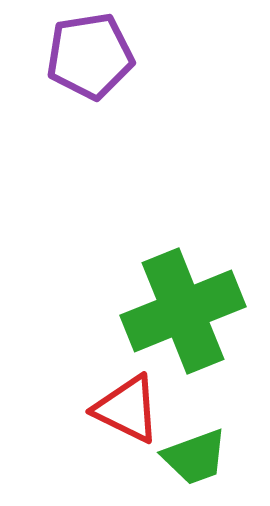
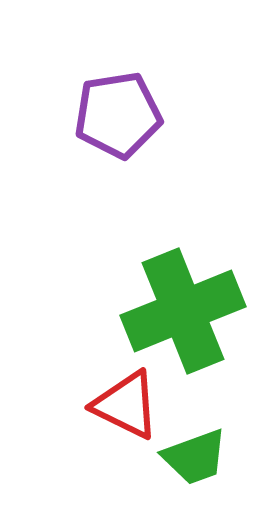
purple pentagon: moved 28 px right, 59 px down
red triangle: moved 1 px left, 4 px up
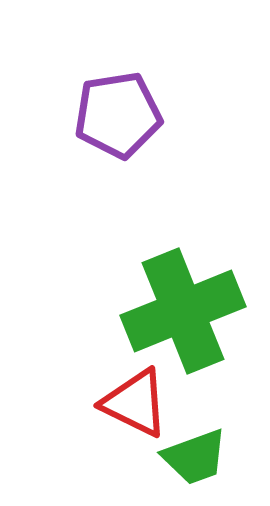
red triangle: moved 9 px right, 2 px up
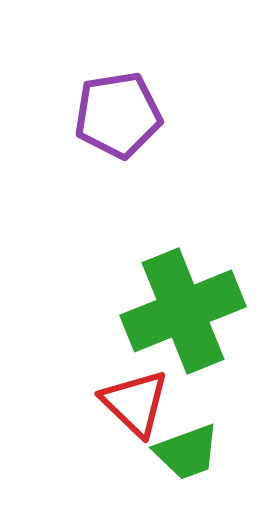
red triangle: rotated 18 degrees clockwise
green trapezoid: moved 8 px left, 5 px up
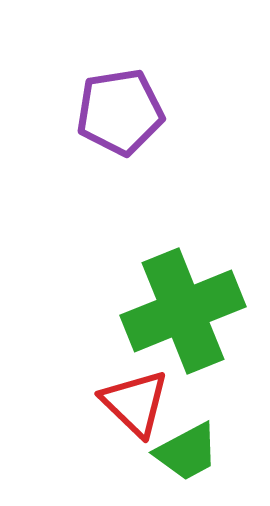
purple pentagon: moved 2 px right, 3 px up
green trapezoid: rotated 8 degrees counterclockwise
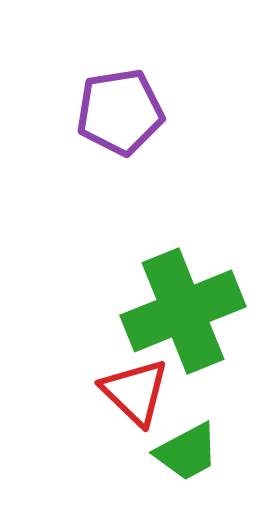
red triangle: moved 11 px up
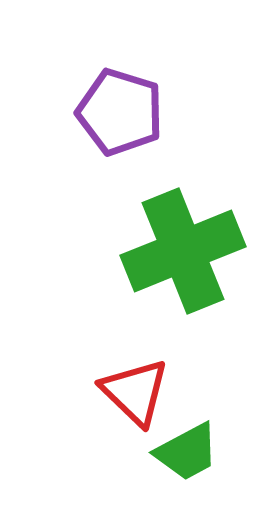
purple pentagon: rotated 26 degrees clockwise
green cross: moved 60 px up
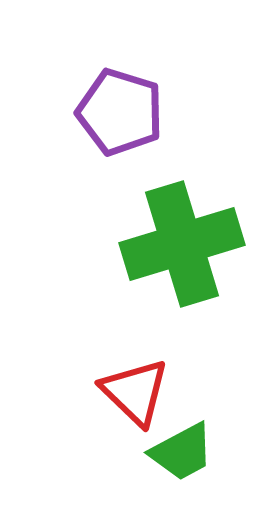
green cross: moved 1 px left, 7 px up; rotated 5 degrees clockwise
green trapezoid: moved 5 px left
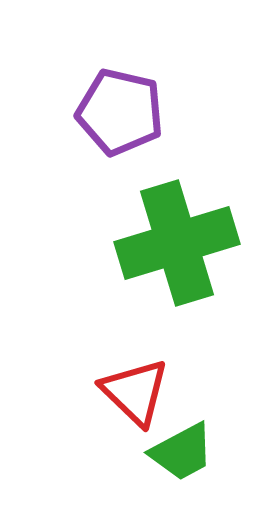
purple pentagon: rotated 4 degrees counterclockwise
green cross: moved 5 px left, 1 px up
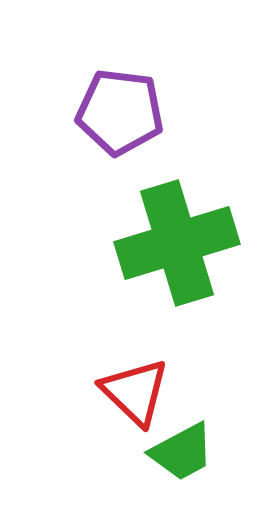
purple pentagon: rotated 6 degrees counterclockwise
